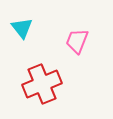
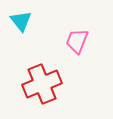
cyan triangle: moved 1 px left, 7 px up
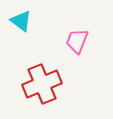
cyan triangle: rotated 15 degrees counterclockwise
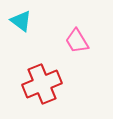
pink trapezoid: rotated 52 degrees counterclockwise
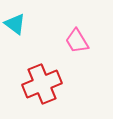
cyan triangle: moved 6 px left, 3 px down
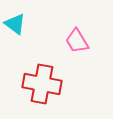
red cross: rotated 33 degrees clockwise
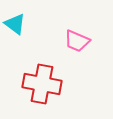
pink trapezoid: rotated 36 degrees counterclockwise
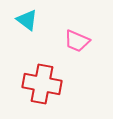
cyan triangle: moved 12 px right, 4 px up
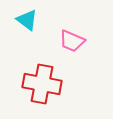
pink trapezoid: moved 5 px left
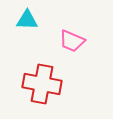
cyan triangle: rotated 35 degrees counterclockwise
